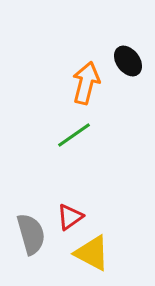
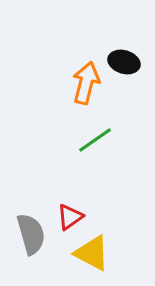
black ellipse: moved 4 px left, 1 px down; rotated 36 degrees counterclockwise
green line: moved 21 px right, 5 px down
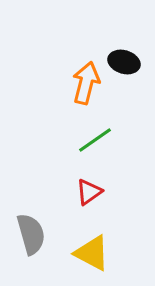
red triangle: moved 19 px right, 25 px up
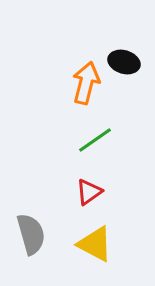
yellow triangle: moved 3 px right, 9 px up
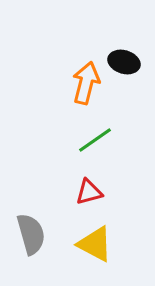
red triangle: rotated 20 degrees clockwise
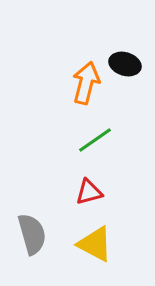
black ellipse: moved 1 px right, 2 px down
gray semicircle: moved 1 px right
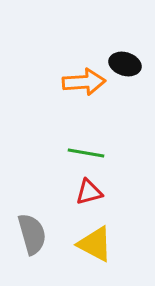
orange arrow: moved 2 px left, 1 px up; rotated 72 degrees clockwise
green line: moved 9 px left, 13 px down; rotated 45 degrees clockwise
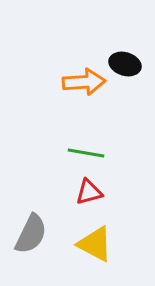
gray semicircle: moved 1 px left; rotated 42 degrees clockwise
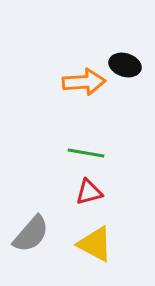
black ellipse: moved 1 px down
gray semicircle: rotated 15 degrees clockwise
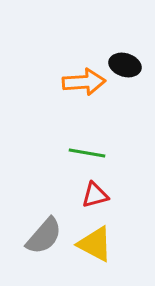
green line: moved 1 px right
red triangle: moved 6 px right, 3 px down
gray semicircle: moved 13 px right, 2 px down
